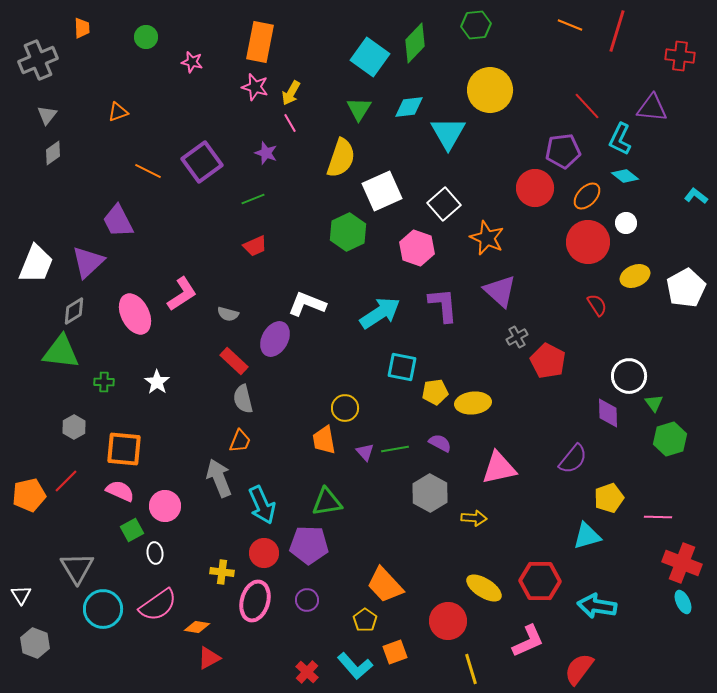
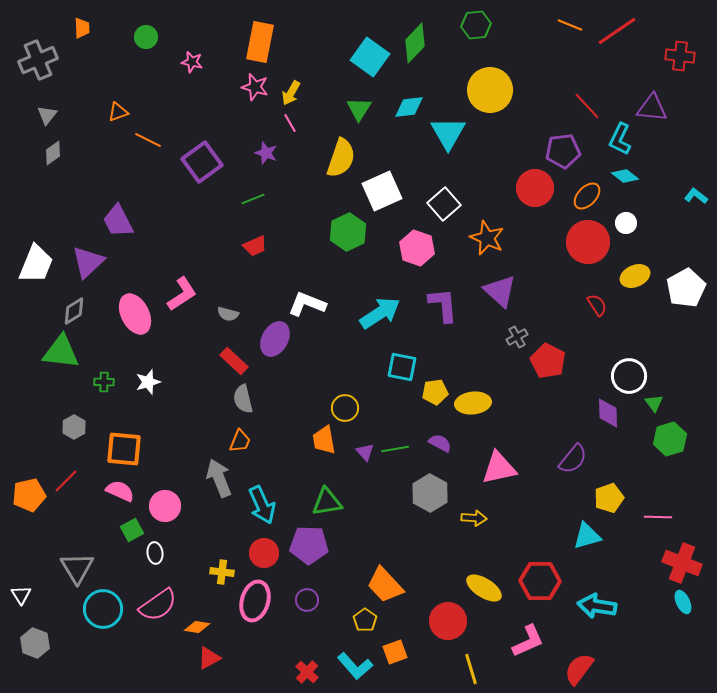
red line at (617, 31): rotated 39 degrees clockwise
orange line at (148, 171): moved 31 px up
white star at (157, 382): moved 9 px left; rotated 20 degrees clockwise
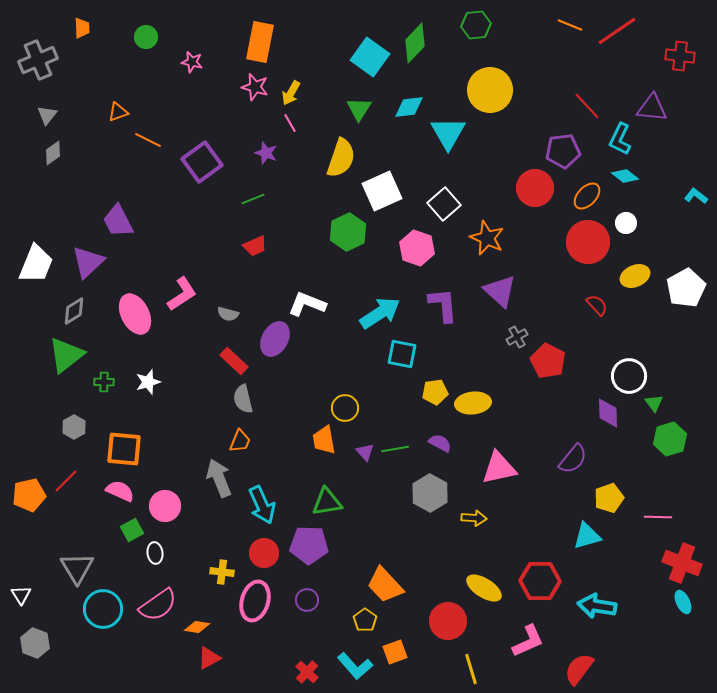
red semicircle at (597, 305): rotated 10 degrees counterclockwise
green triangle at (61, 352): moved 5 px right, 3 px down; rotated 45 degrees counterclockwise
cyan square at (402, 367): moved 13 px up
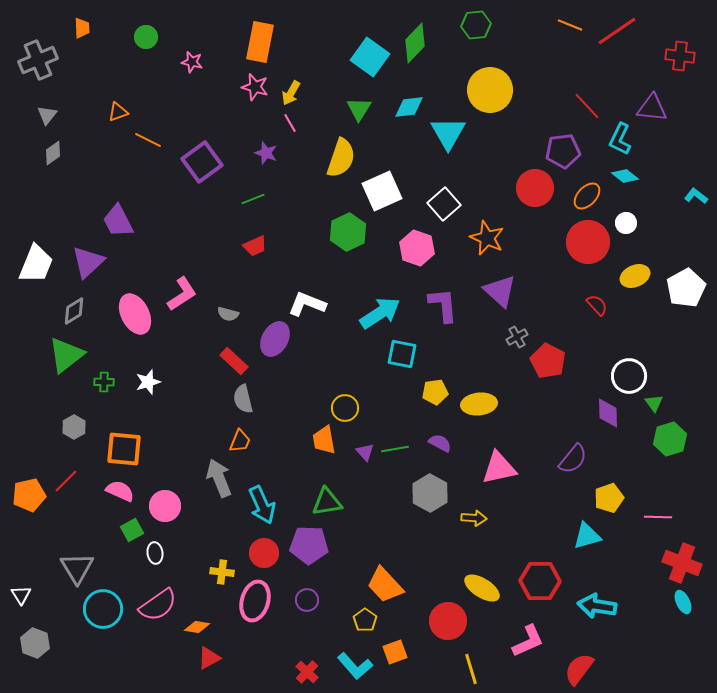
yellow ellipse at (473, 403): moved 6 px right, 1 px down
yellow ellipse at (484, 588): moved 2 px left
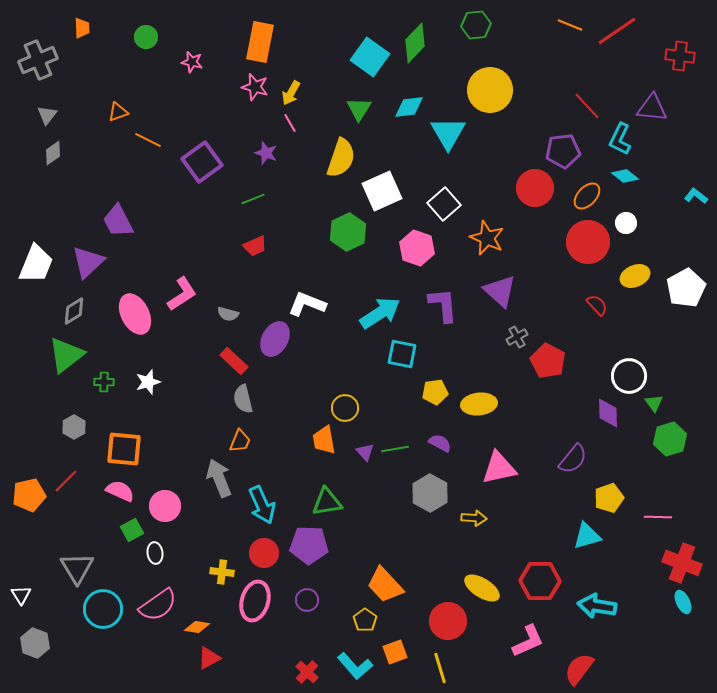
yellow line at (471, 669): moved 31 px left, 1 px up
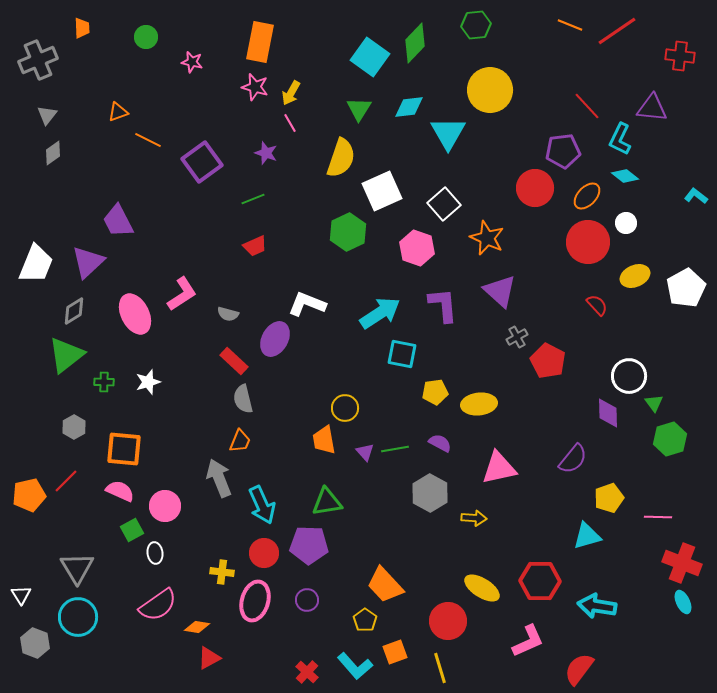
cyan circle at (103, 609): moved 25 px left, 8 px down
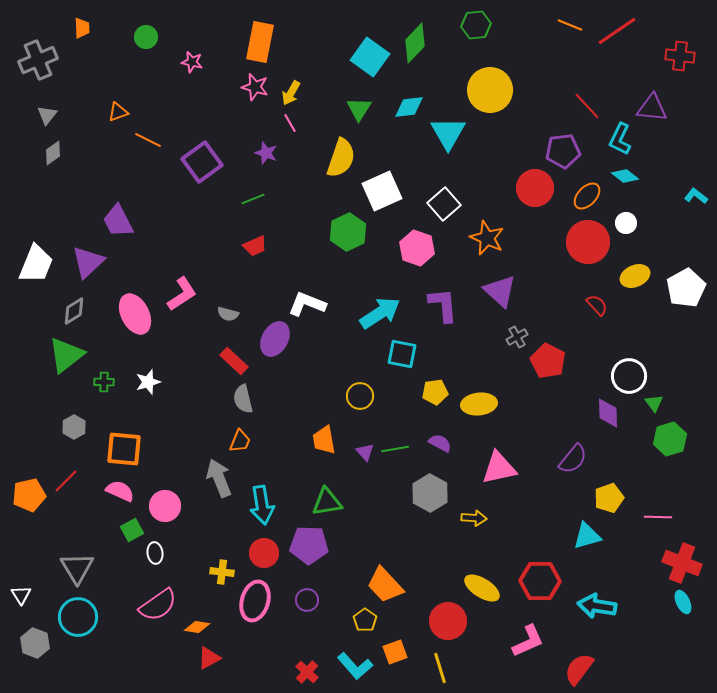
yellow circle at (345, 408): moved 15 px right, 12 px up
cyan arrow at (262, 505): rotated 15 degrees clockwise
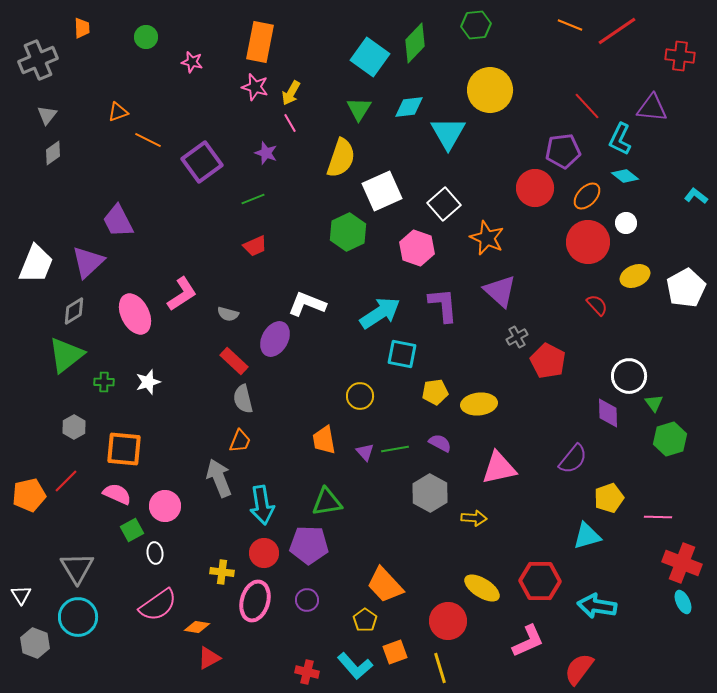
pink semicircle at (120, 491): moved 3 px left, 3 px down
red cross at (307, 672): rotated 30 degrees counterclockwise
